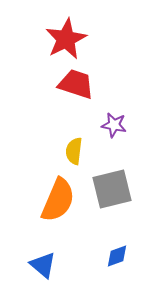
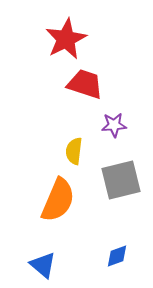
red trapezoid: moved 9 px right
purple star: rotated 15 degrees counterclockwise
gray square: moved 9 px right, 9 px up
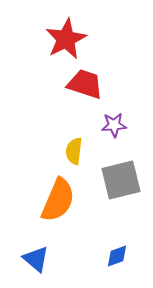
blue triangle: moved 7 px left, 6 px up
